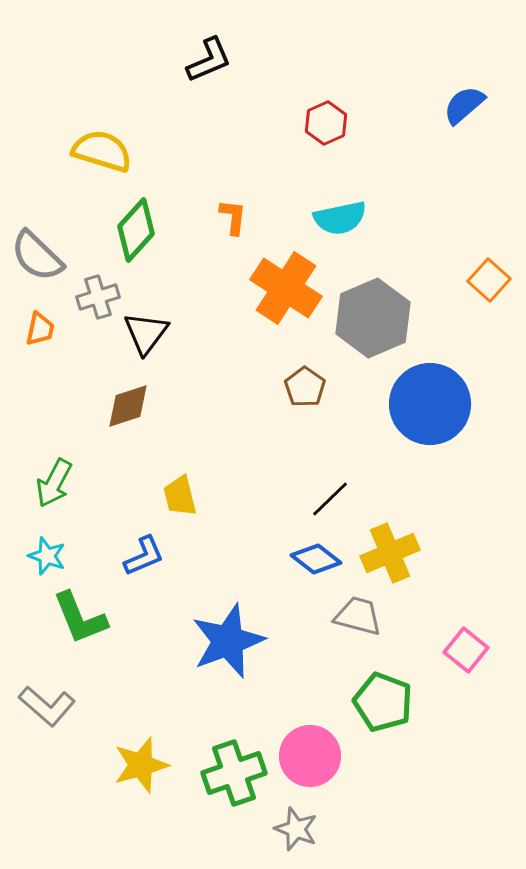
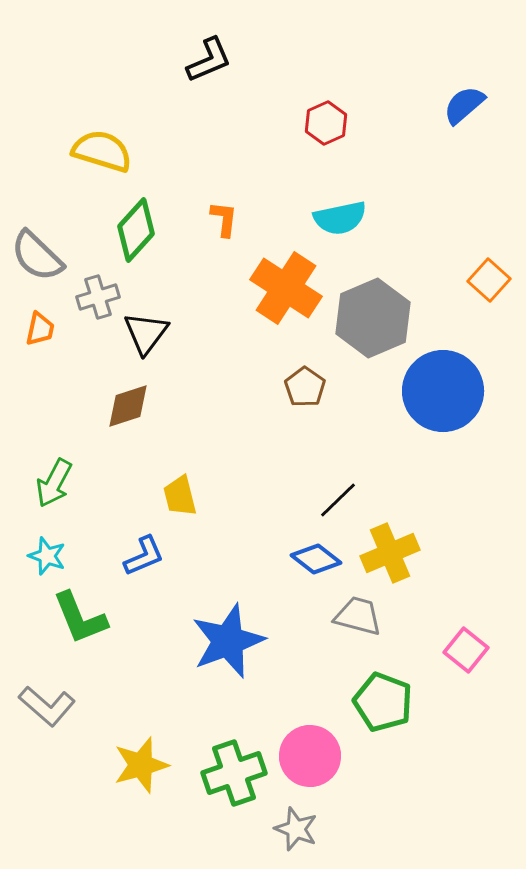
orange L-shape: moved 9 px left, 2 px down
blue circle: moved 13 px right, 13 px up
black line: moved 8 px right, 1 px down
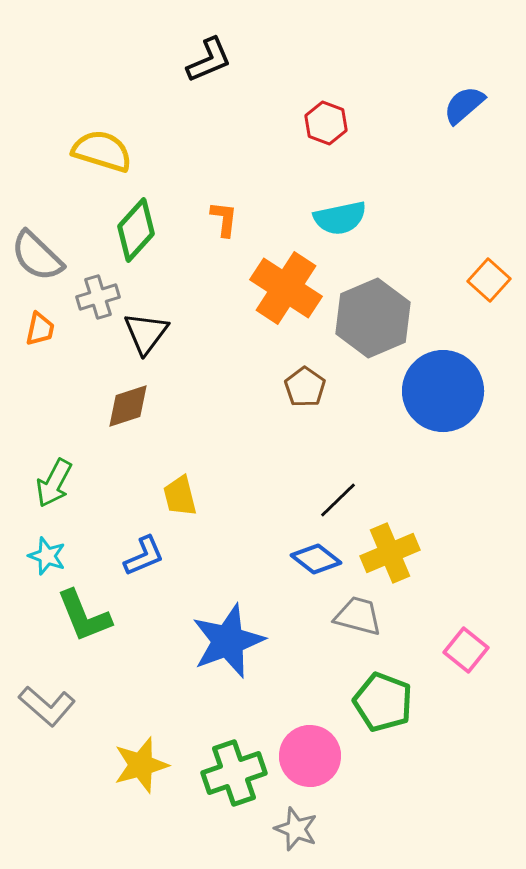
red hexagon: rotated 15 degrees counterclockwise
green L-shape: moved 4 px right, 2 px up
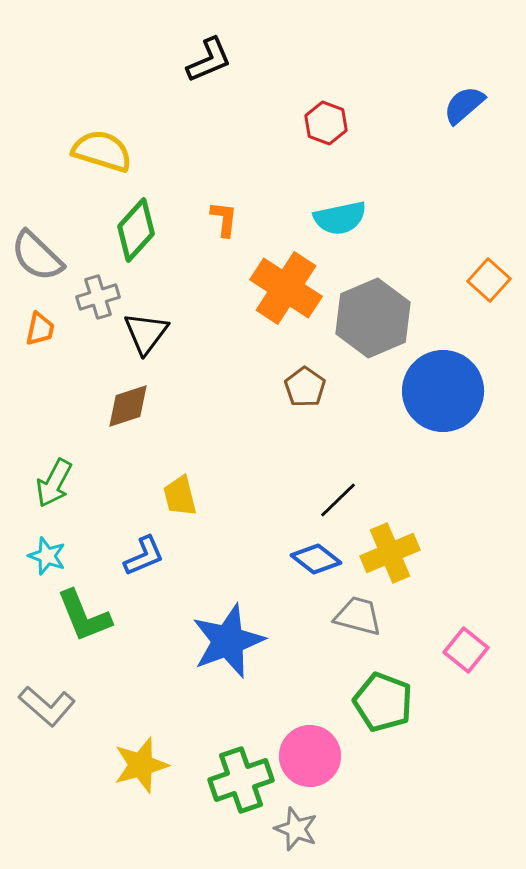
green cross: moved 7 px right, 7 px down
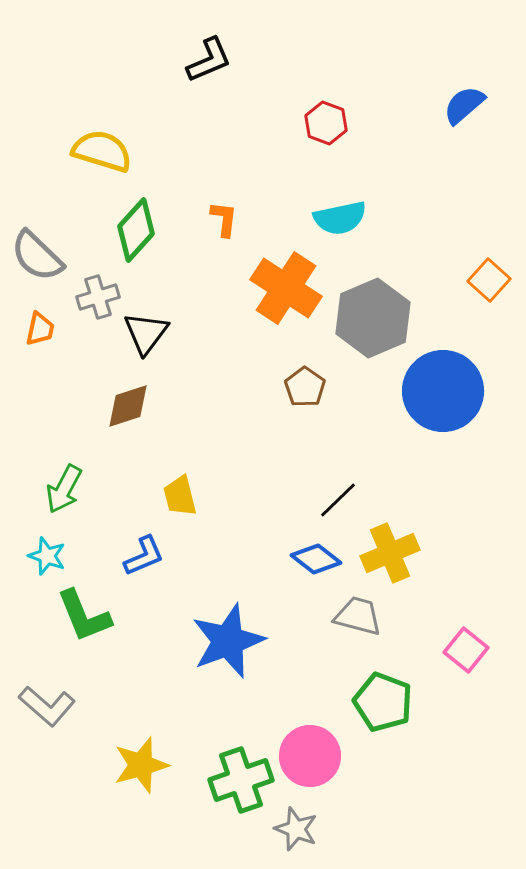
green arrow: moved 10 px right, 6 px down
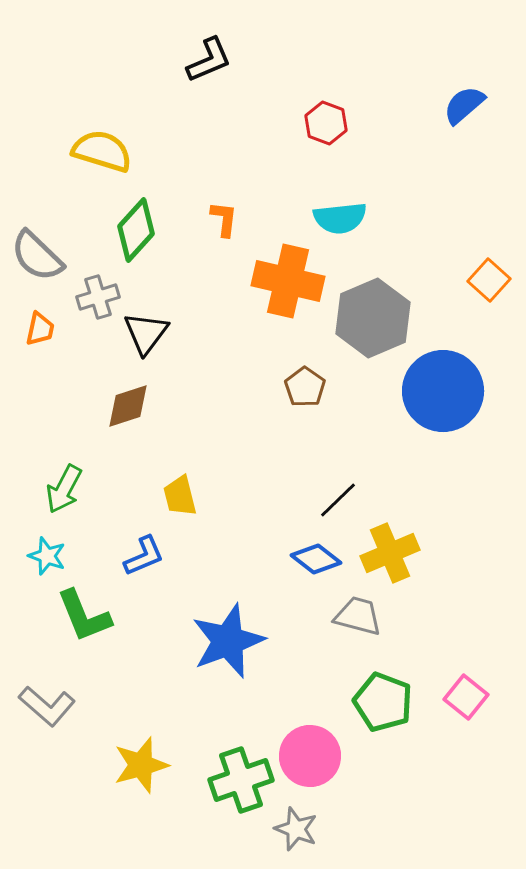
cyan semicircle: rotated 6 degrees clockwise
orange cross: moved 2 px right, 7 px up; rotated 20 degrees counterclockwise
pink square: moved 47 px down
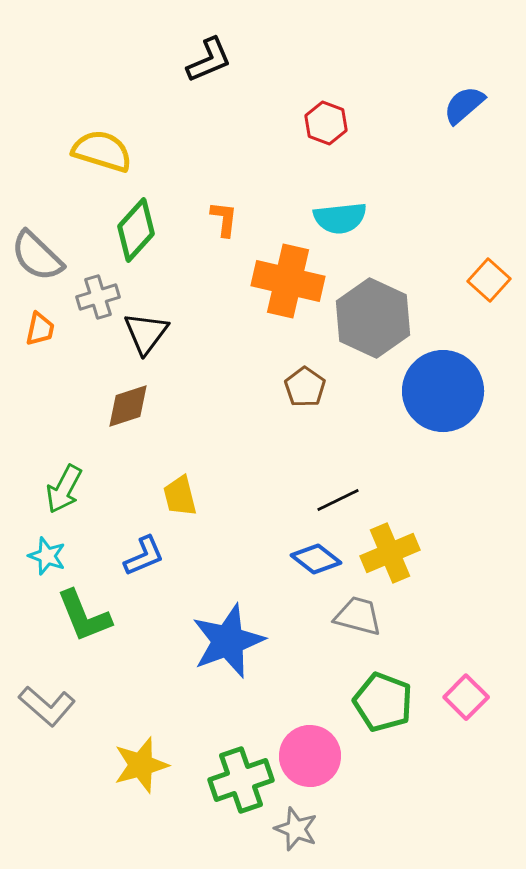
gray hexagon: rotated 12 degrees counterclockwise
black line: rotated 18 degrees clockwise
pink square: rotated 6 degrees clockwise
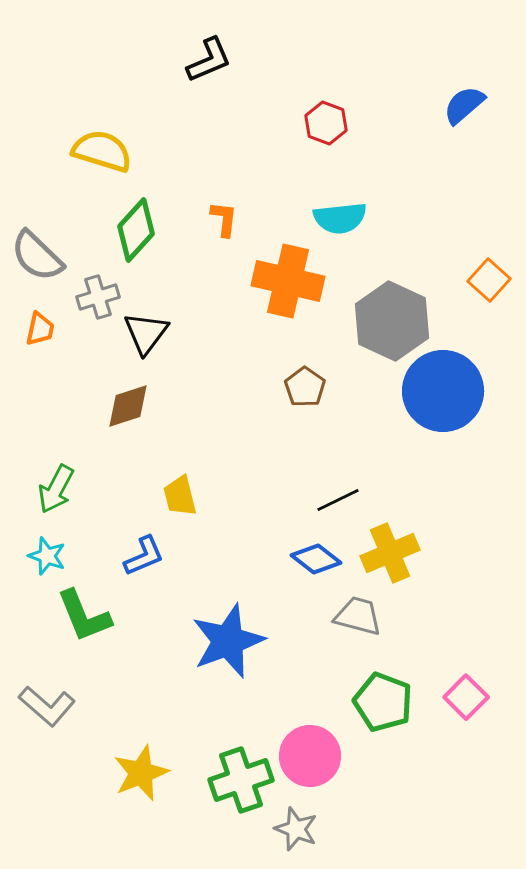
gray hexagon: moved 19 px right, 3 px down
green arrow: moved 8 px left
yellow star: moved 8 px down; rotated 6 degrees counterclockwise
